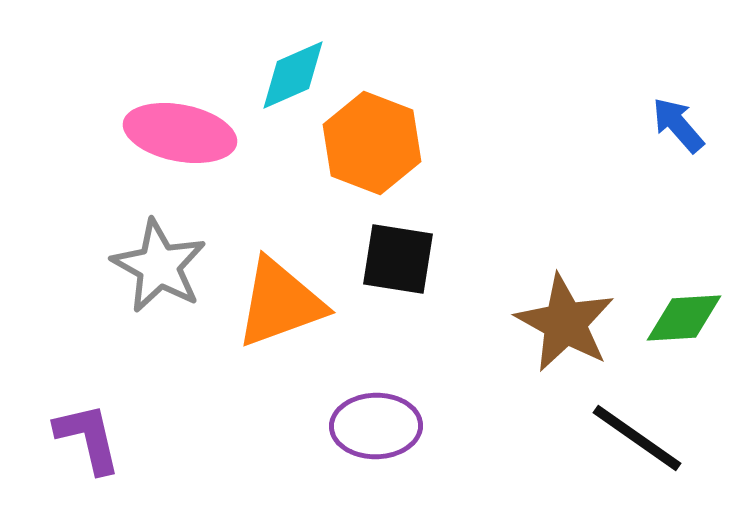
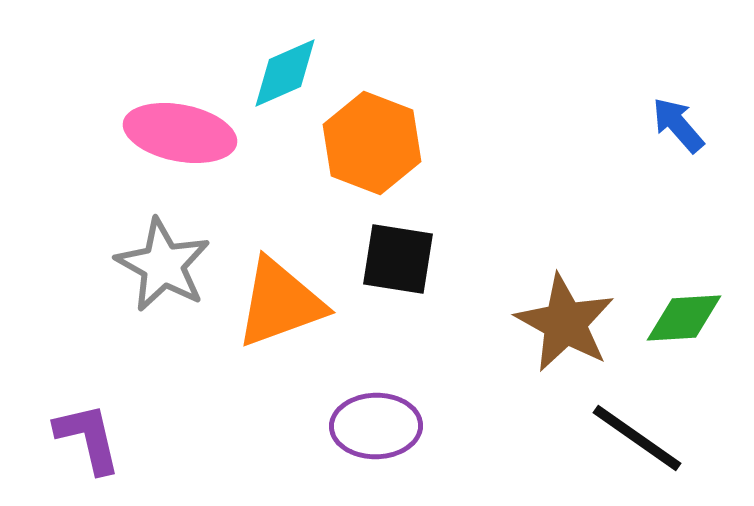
cyan diamond: moved 8 px left, 2 px up
gray star: moved 4 px right, 1 px up
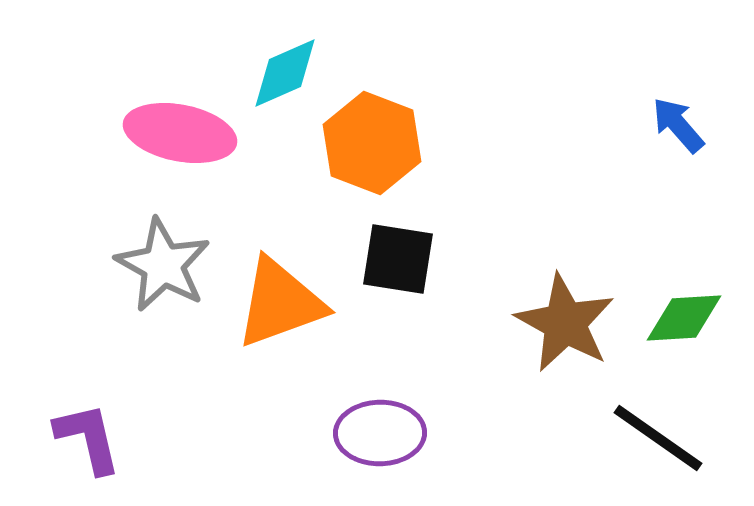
purple ellipse: moved 4 px right, 7 px down
black line: moved 21 px right
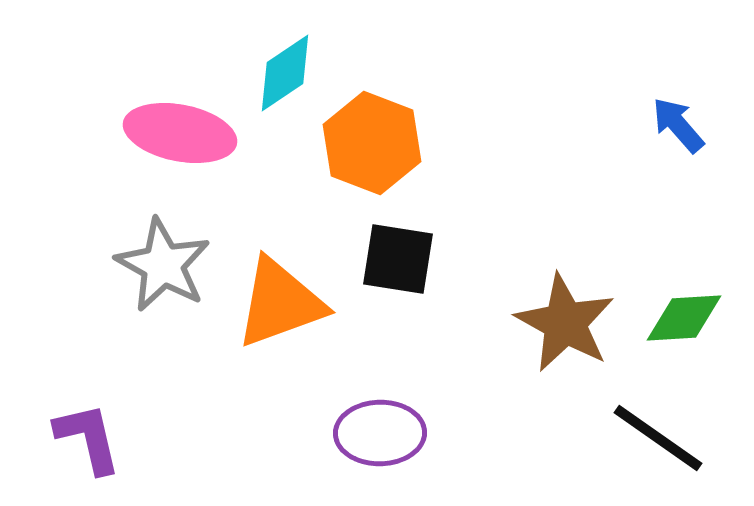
cyan diamond: rotated 10 degrees counterclockwise
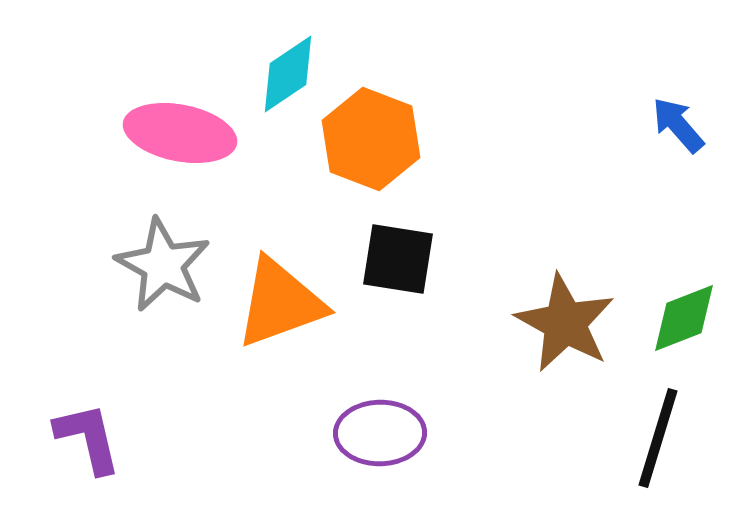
cyan diamond: moved 3 px right, 1 px down
orange hexagon: moved 1 px left, 4 px up
green diamond: rotated 18 degrees counterclockwise
black line: rotated 72 degrees clockwise
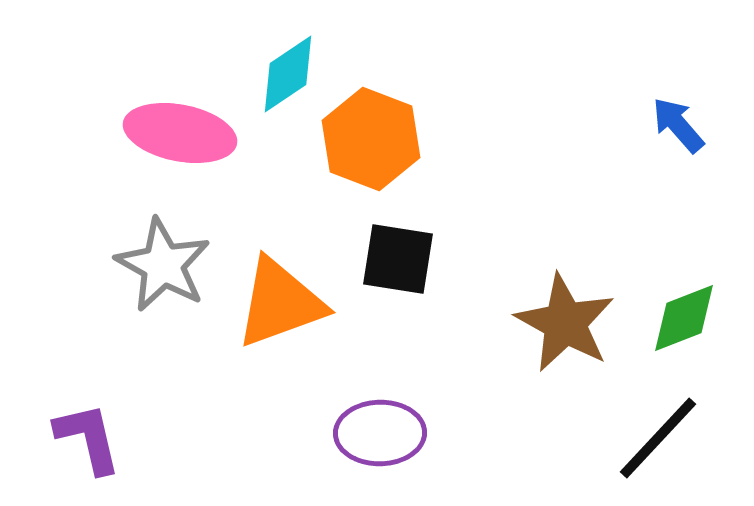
black line: rotated 26 degrees clockwise
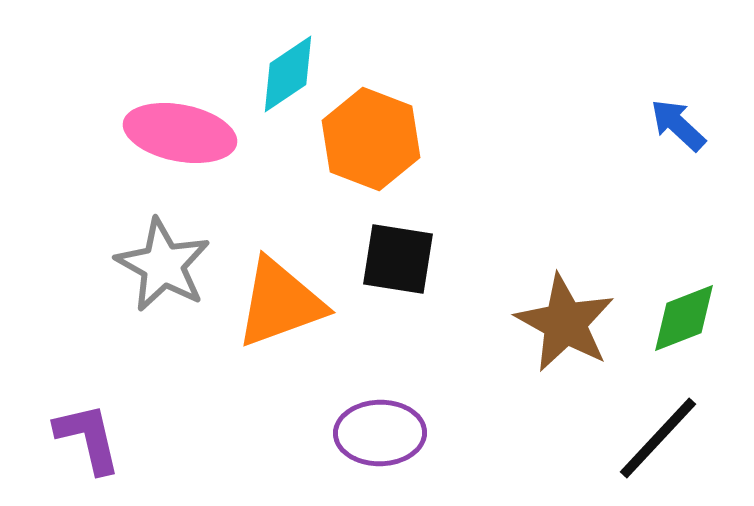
blue arrow: rotated 6 degrees counterclockwise
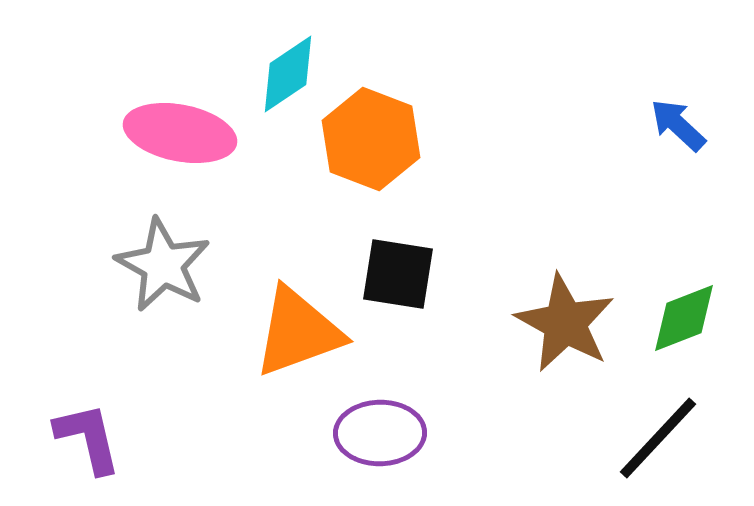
black square: moved 15 px down
orange triangle: moved 18 px right, 29 px down
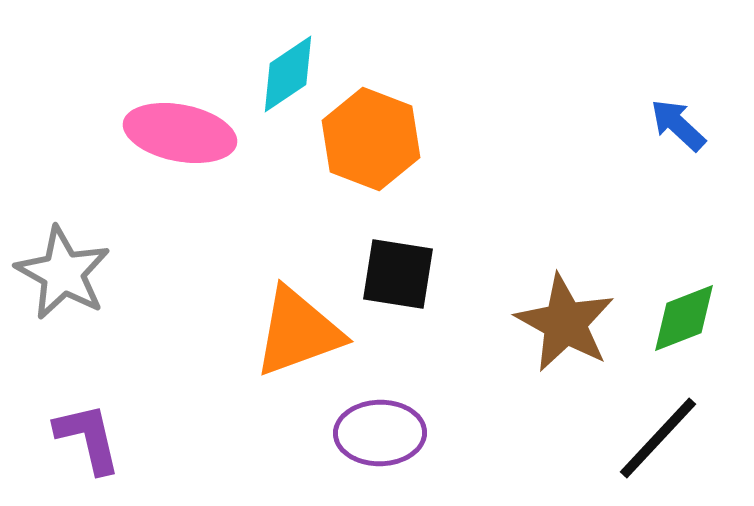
gray star: moved 100 px left, 8 px down
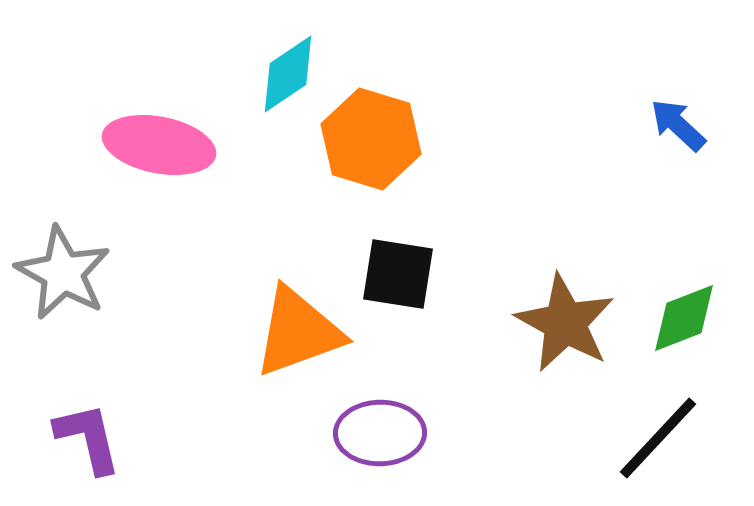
pink ellipse: moved 21 px left, 12 px down
orange hexagon: rotated 4 degrees counterclockwise
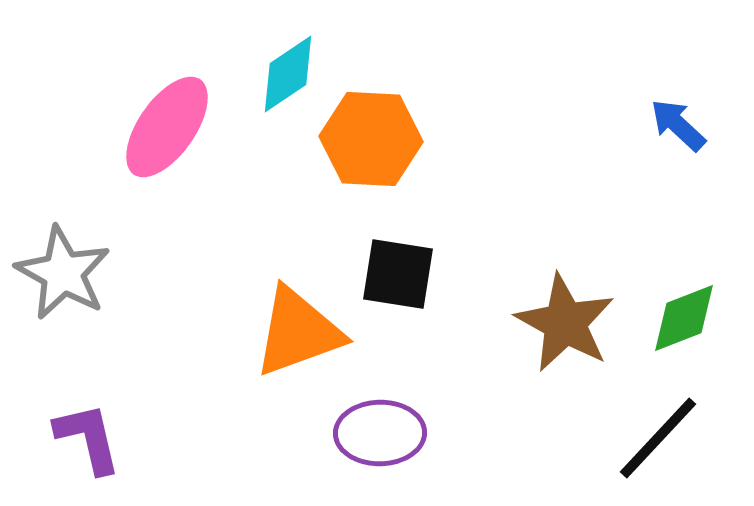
orange hexagon: rotated 14 degrees counterclockwise
pink ellipse: moved 8 px right, 18 px up; rotated 66 degrees counterclockwise
